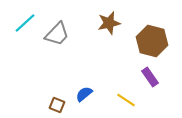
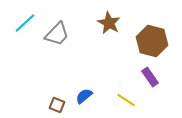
brown star: rotated 30 degrees counterclockwise
blue semicircle: moved 2 px down
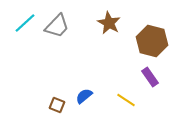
gray trapezoid: moved 8 px up
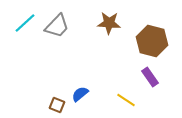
brown star: rotated 25 degrees counterclockwise
blue semicircle: moved 4 px left, 2 px up
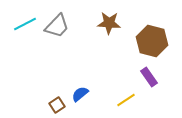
cyan line: moved 1 px down; rotated 15 degrees clockwise
purple rectangle: moved 1 px left
yellow line: rotated 66 degrees counterclockwise
brown square: rotated 35 degrees clockwise
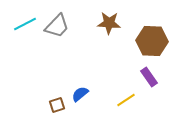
brown hexagon: rotated 12 degrees counterclockwise
brown square: rotated 14 degrees clockwise
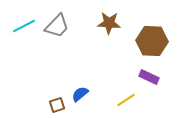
cyan line: moved 1 px left, 2 px down
purple rectangle: rotated 30 degrees counterclockwise
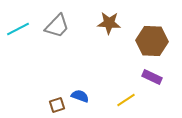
cyan line: moved 6 px left, 3 px down
purple rectangle: moved 3 px right
blue semicircle: moved 2 px down; rotated 60 degrees clockwise
